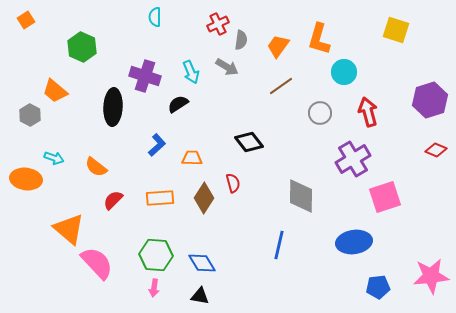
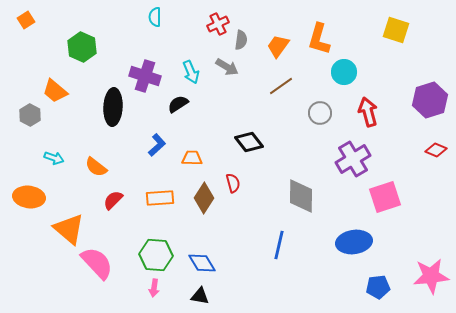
orange ellipse at (26, 179): moved 3 px right, 18 px down
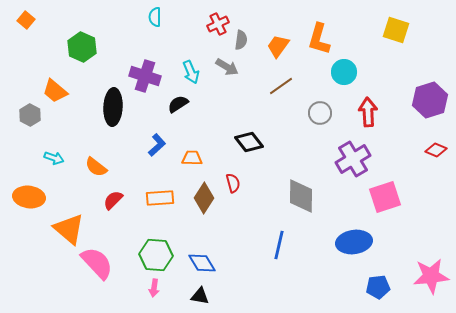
orange square at (26, 20): rotated 18 degrees counterclockwise
red arrow at (368, 112): rotated 12 degrees clockwise
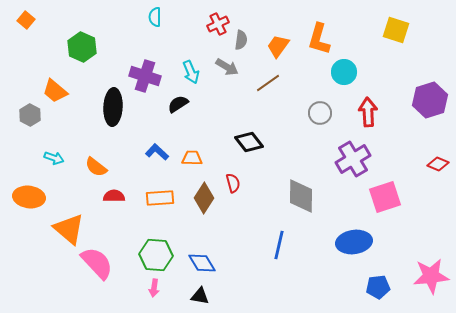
brown line at (281, 86): moved 13 px left, 3 px up
blue L-shape at (157, 145): moved 7 px down; rotated 95 degrees counterclockwise
red diamond at (436, 150): moved 2 px right, 14 px down
red semicircle at (113, 200): moved 1 px right, 4 px up; rotated 45 degrees clockwise
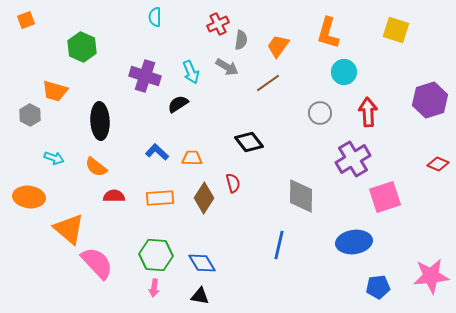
orange square at (26, 20): rotated 30 degrees clockwise
orange L-shape at (319, 39): moved 9 px right, 6 px up
orange trapezoid at (55, 91): rotated 24 degrees counterclockwise
black ellipse at (113, 107): moved 13 px left, 14 px down; rotated 6 degrees counterclockwise
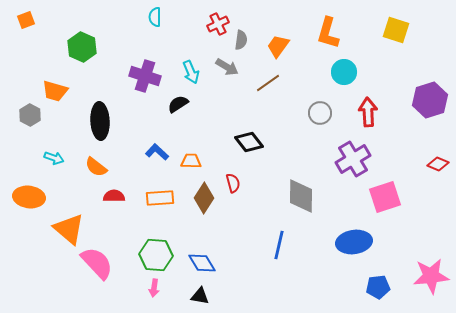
orange trapezoid at (192, 158): moved 1 px left, 3 px down
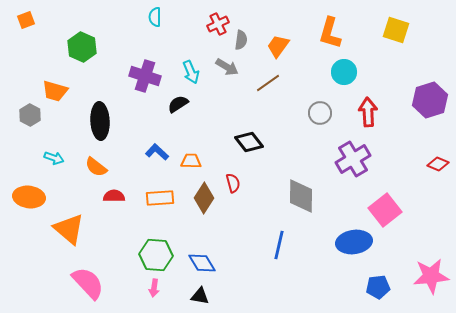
orange L-shape at (328, 33): moved 2 px right
pink square at (385, 197): moved 13 px down; rotated 20 degrees counterclockwise
pink semicircle at (97, 263): moved 9 px left, 20 px down
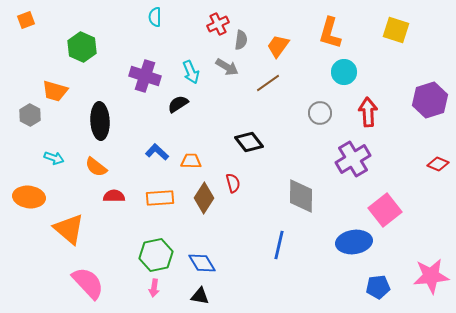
green hexagon at (156, 255): rotated 16 degrees counterclockwise
